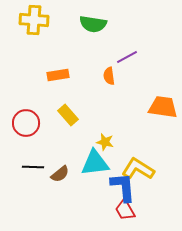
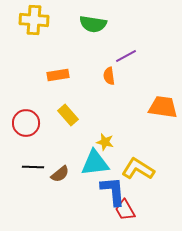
purple line: moved 1 px left, 1 px up
blue L-shape: moved 10 px left, 4 px down
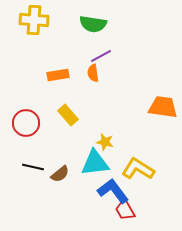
purple line: moved 25 px left
orange semicircle: moved 16 px left, 3 px up
black line: rotated 10 degrees clockwise
blue L-shape: rotated 32 degrees counterclockwise
